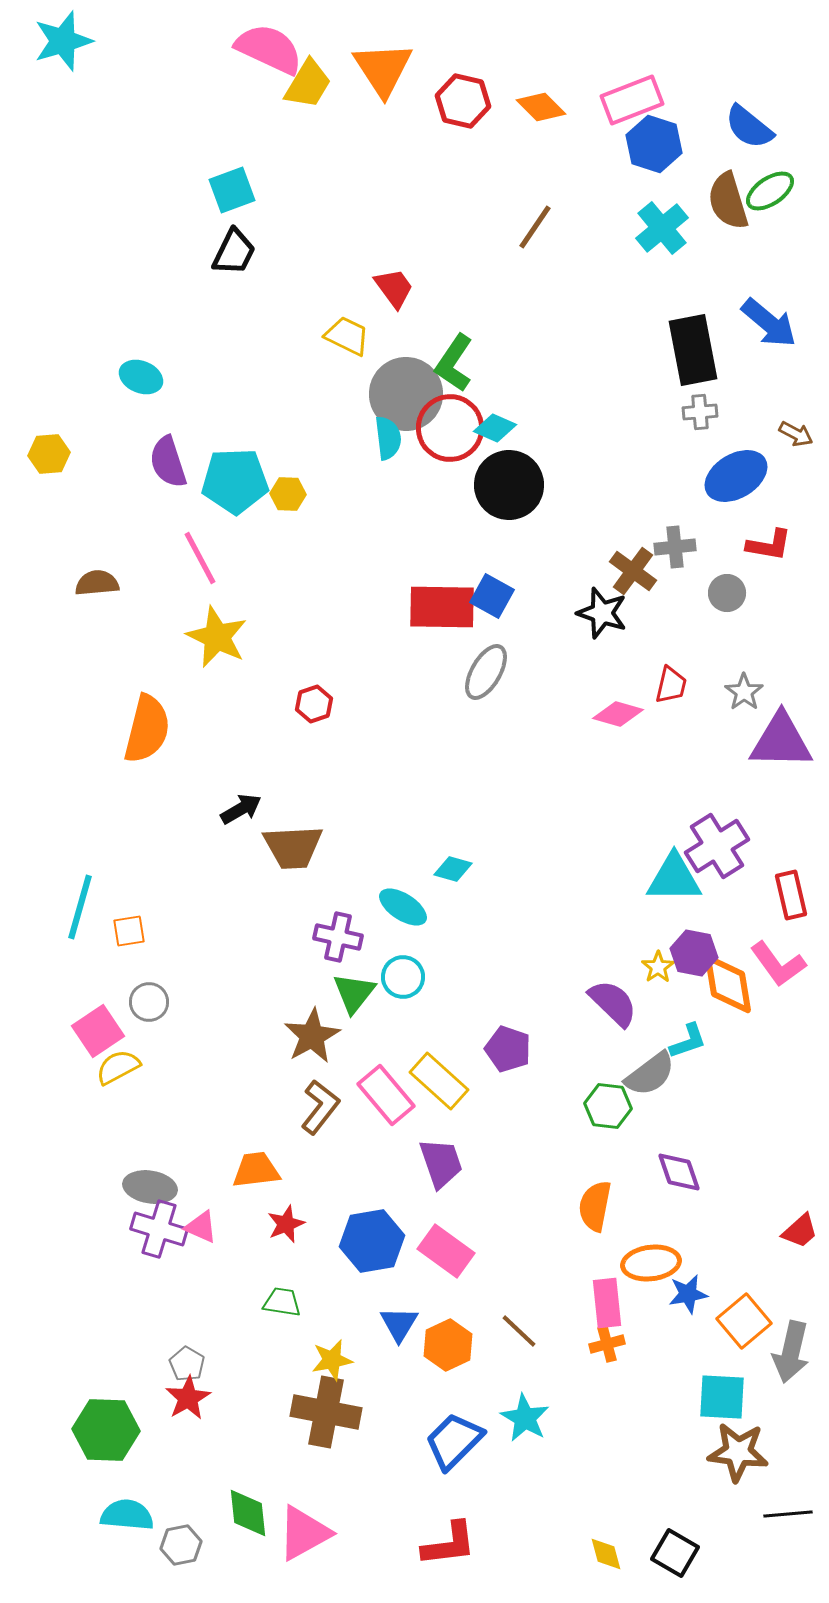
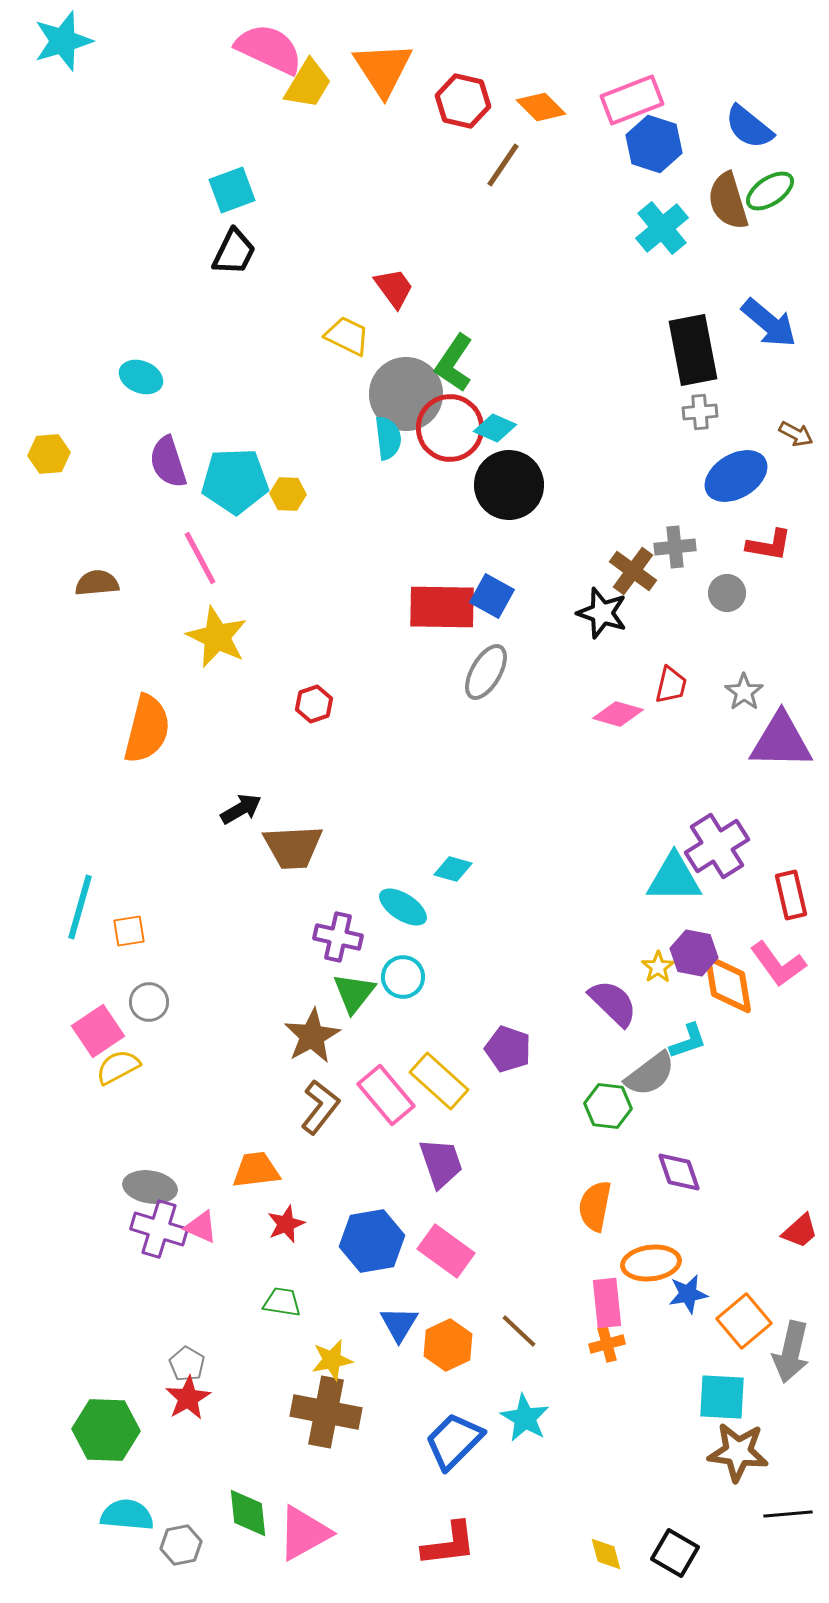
brown line at (535, 227): moved 32 px left, 62 px up
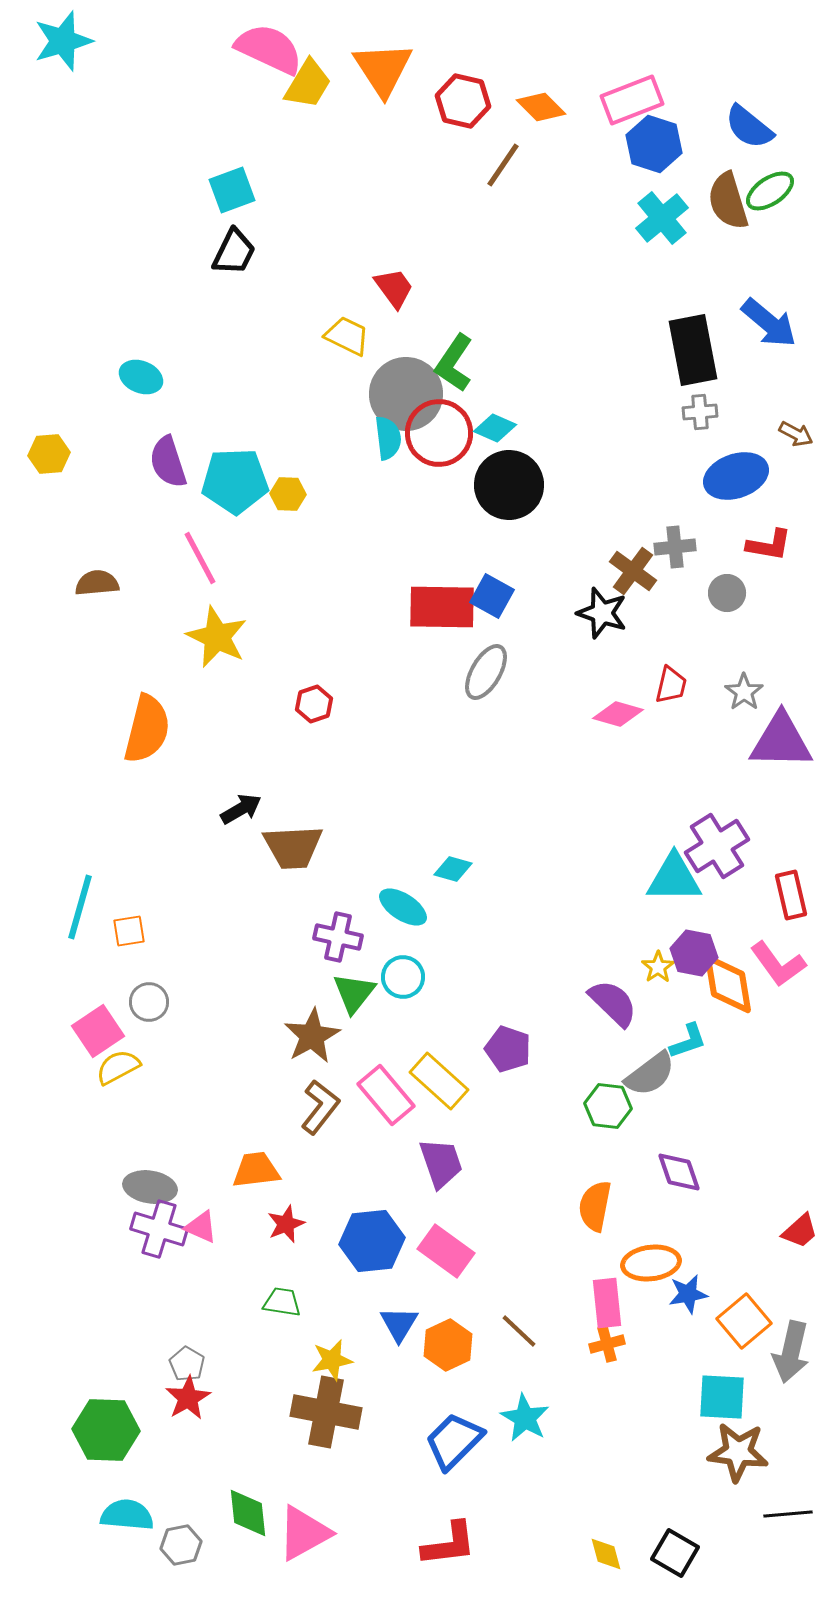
cyan cross at (662, 228): moved 10 px up
red circle at (450, 428): moved 11 px left, 5 px down
blue ellipse at (736, 476): rotated 12 degrees clockwise
blue hexagon at (372, 1241): rotated 4 degrees clockwise
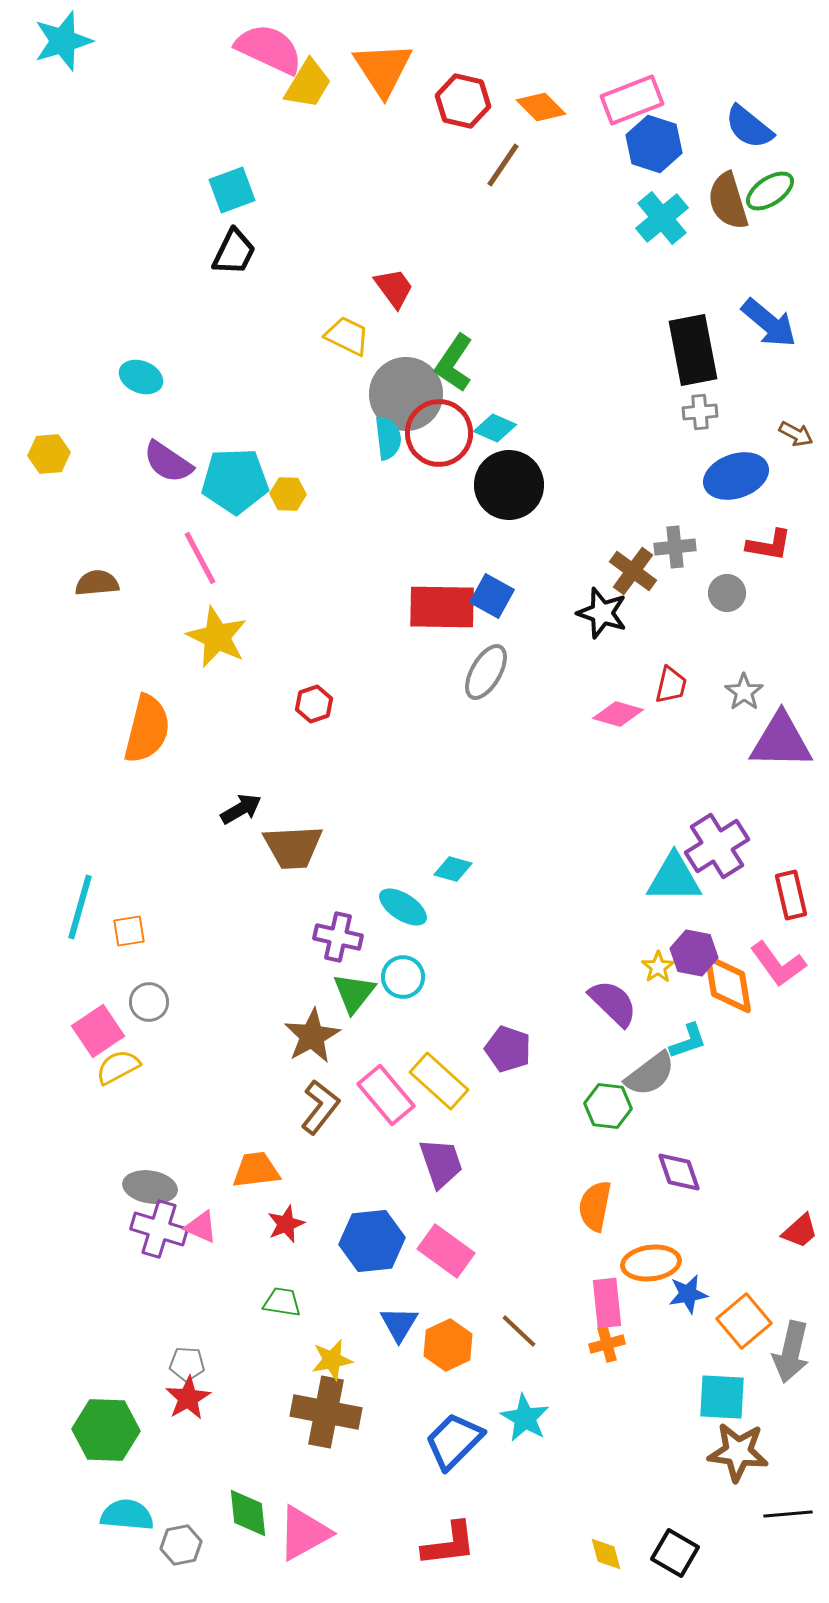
purple semicircle at (168, 462): rotated 38 degrees counterclockwise
gray pentagon at (187, 1364): rotated 28 degrees counterclockwise
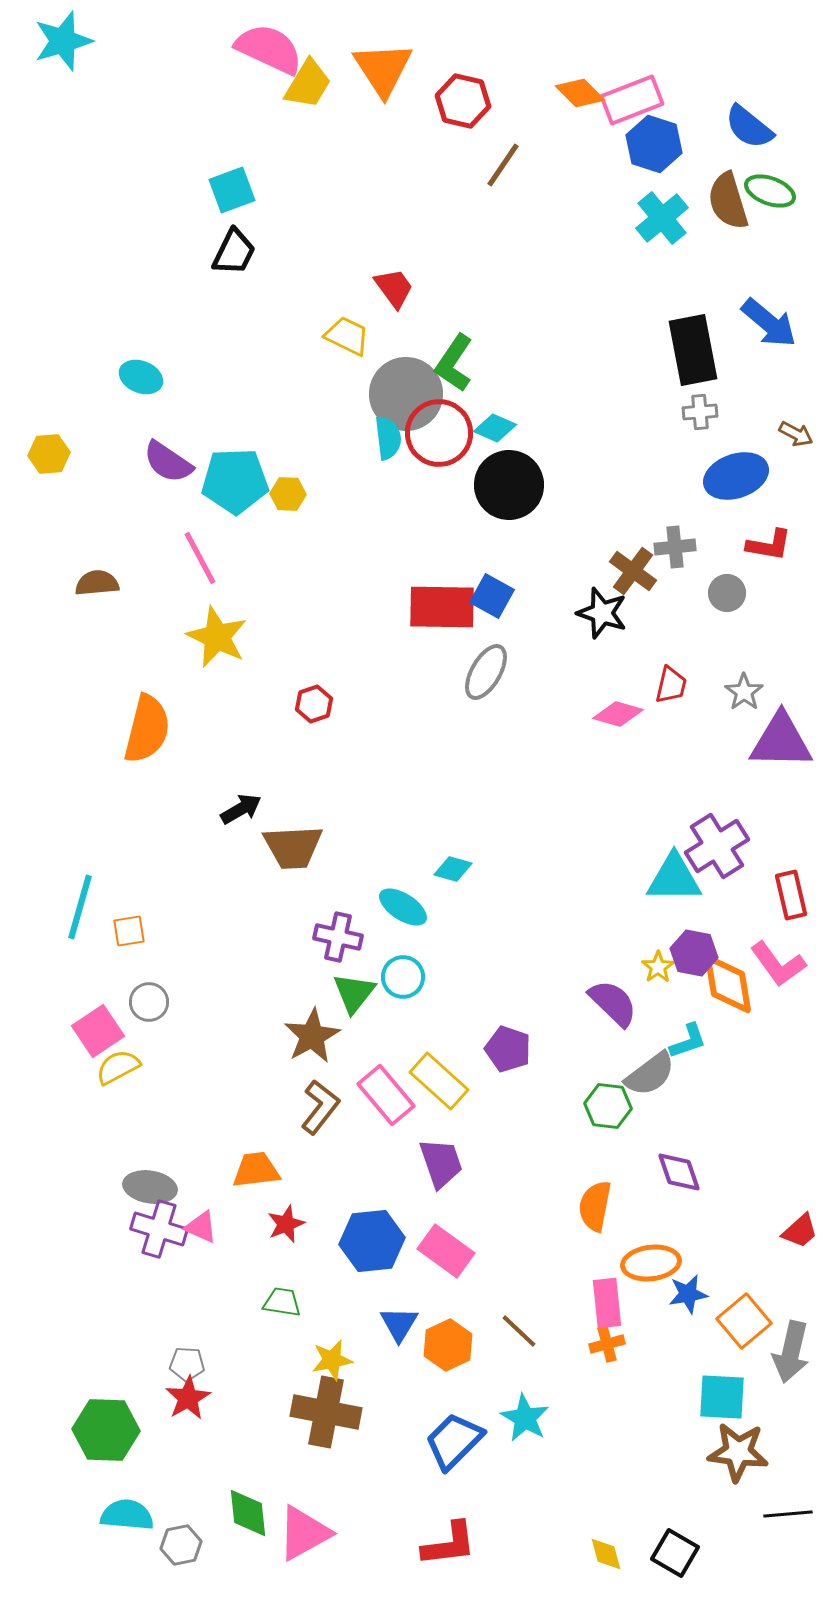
orange diamond at (541, 107): moved 39 px right, 14 px up
green ellipse at (770, 191): rotated 54 degrees clockwise
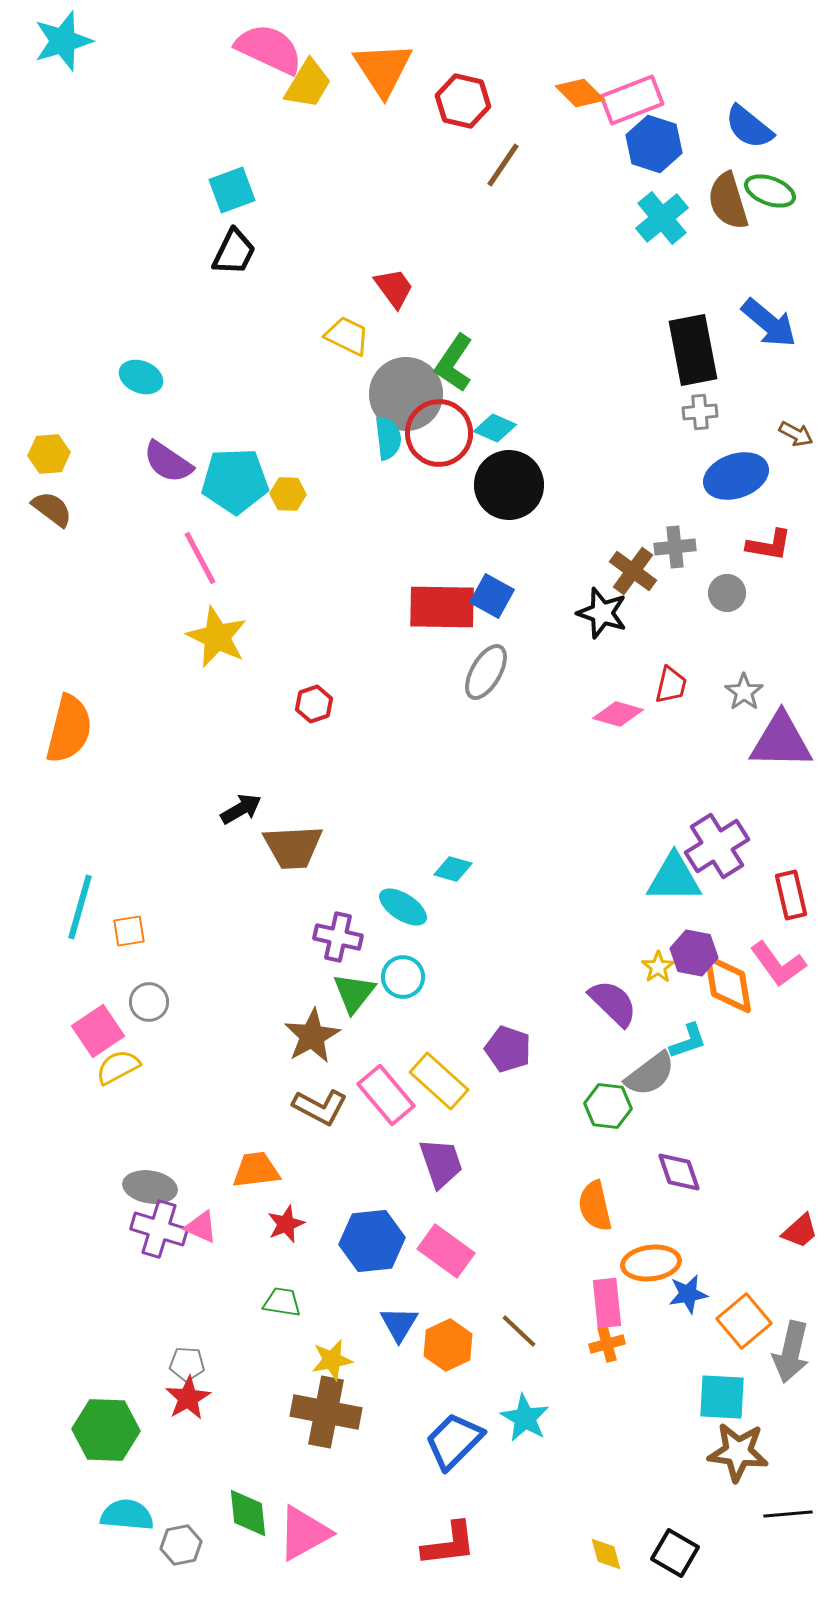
brown semicircle at (97, 583): moved 45 px left, 74 px up; rotated 42 degrees clockwise
orange semicircle at (147, 729): moved 78 px left
brown L-shape at (320, 1107): rotated 80 degrees clockwise
orange semicircle at (595, 1206): rotated 24 degrees counterclockwise
